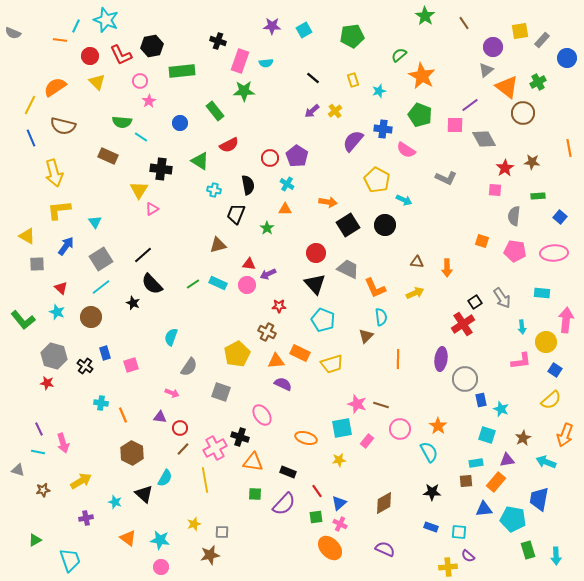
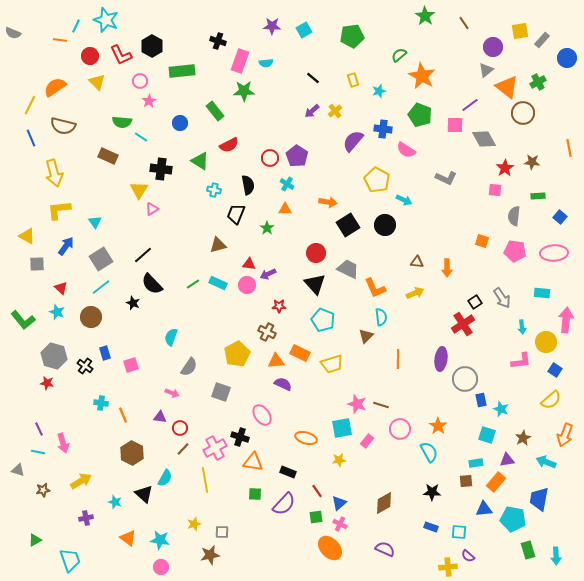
black hexagon at (152, 46): rotated 20 degrees counterclockwise
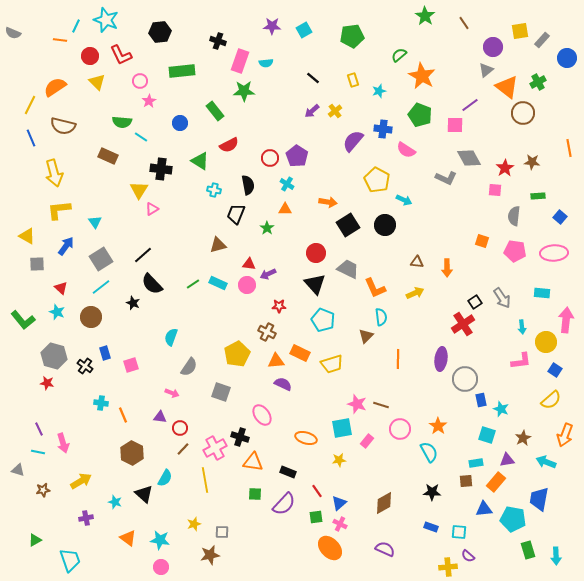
black hexagon at (152, 46): moved 8 px right, 14 px up; rotated 25 degrees clockwise
gray diamond at (484, 139): moved 15 px left, 19 px down
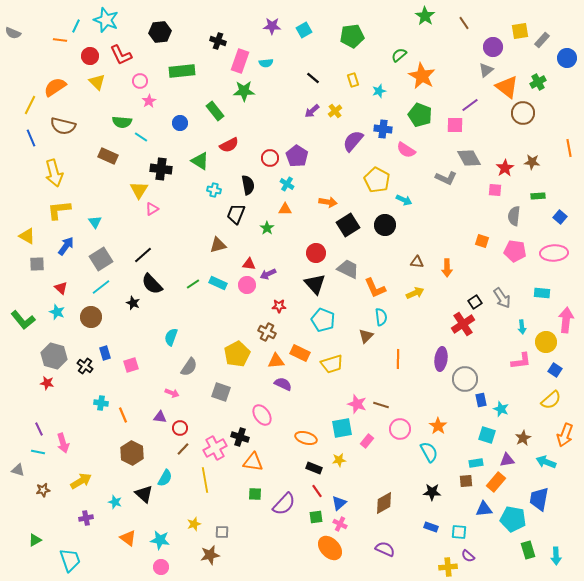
black rectangle at (288, 472): moved 26 px right, 4 px up
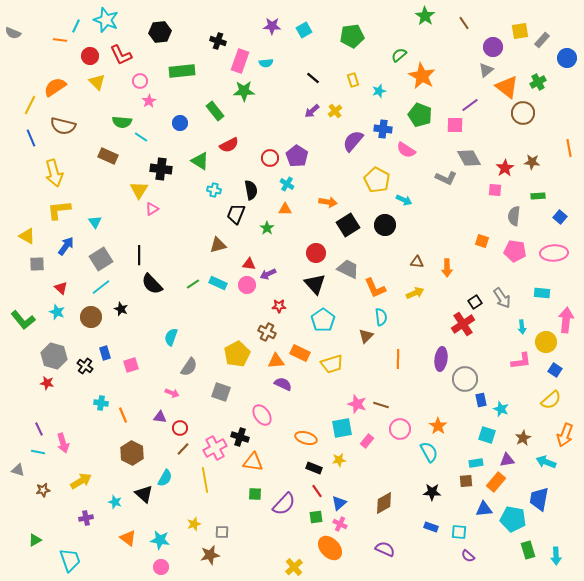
black semicircle at (248, 185): moved 3 px right, 5 px down
black line at (143, 255): moved 4 px left; rotated 48 degrees counterclockwise
black star at (133, 303): moved 12 px left, 6 px down
cyan pentagon at (323, 320): rotated 15 degrees clockwise
yellow cross at (448, 567): moved 154 px left; rotated 36 degrees counterclockwise
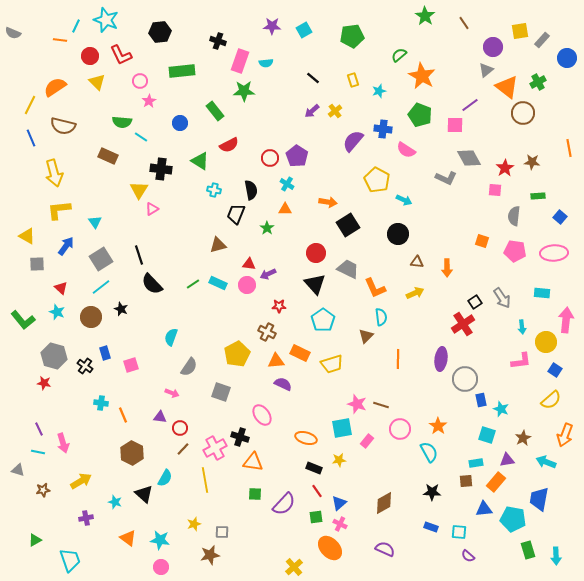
black circle at (385, 225): moved 13 px right, 9 px down
black line at (139, 255): rotated 18 degrees counterclockwise
red star at (47, 383): moved 3 px left
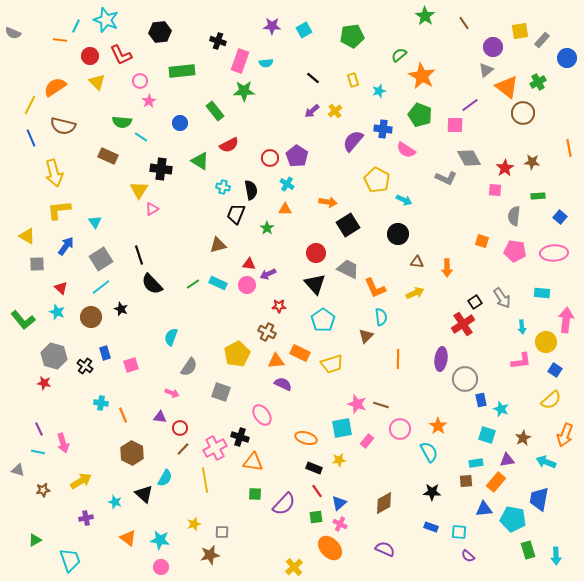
cyan cross at (214, 190): moved 9 px right, 3 px up
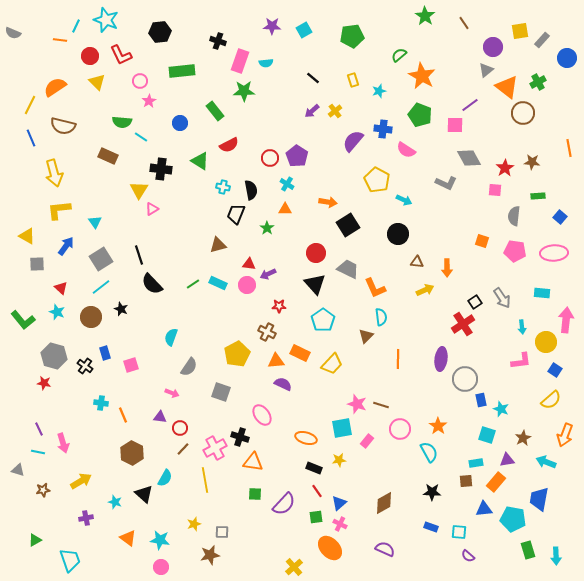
gray L-shape at (446, 178): moved 5 px down
yellow arrow at (415, 293): moved 10 px right, 3 px up
yellow trapezoid at (332, 364): rotated 30 degrees counterclockwise
